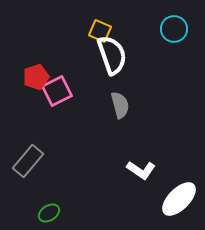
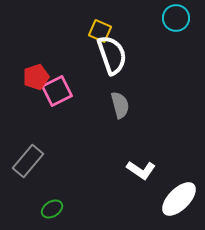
cyan circle: moved 2 px right, 11 px up
green ellipse: moved 3 px right, 4 px up
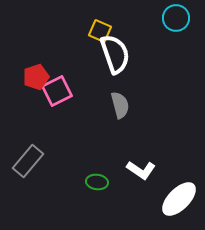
white semicircle: moved 3 px right, 1 px up
green ellipse: moved 45 px right, 27 px up; rotated 40 degrees clockwise
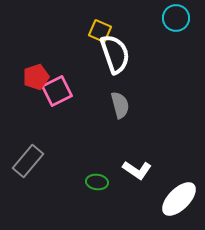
white L-shape: moved 4 px left
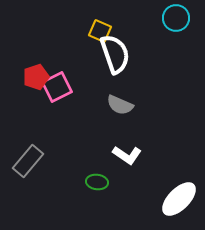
pink square: moved 4 px up
gray semicircle: rotated 128 degrees clockwise
white L-shape: moved 10 px left, 15 px up
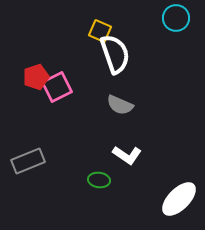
gray rectangle: rotated 28 degrees clockwise
green ellipse: moved 2 px right, 2 px up
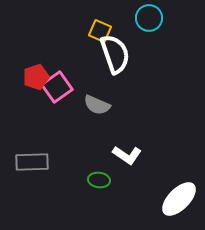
cyan circle: moved 27 px left
pink square: rotated 8 degrees counterclockwise
gray semicircle: moved 23 px left
gray rectangle: moved 4 px right, 1 px down; rotated 20 degrees clockwise
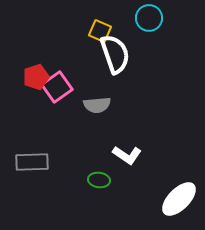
gray semicircle: rotated 28 degrees counterclockwise
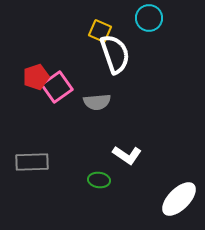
gray semicircle: moved 3 px up
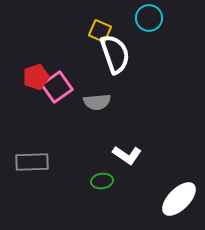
green ellipse: moved 3 px right, 1 px down; rotated 15 degrees counterclockwise
